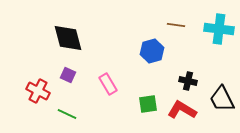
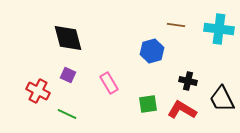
pink rectangle: moved 1 px right, 1 px up
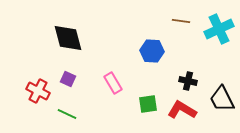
brown line: moved 5 px right, 4 px up
cyan cross: rotated 32 degrees counterclockwise
blue hexagon: rotated 20 degrees clockwise
purple square: moved 4 px down
pink rectangle: moved 4 px right
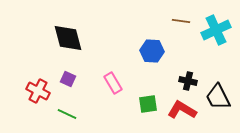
cyan cross: moved 3 px left, 1 px down
black trapezoid: moved 4 px left, 2 px up
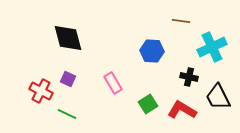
cyan cross: moved 4 px left, 17 px down
black cross: moved 1 px right, 4 px up
red cross: moved 3 px right
green square: rotated 24 degrees counterclockwise
